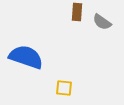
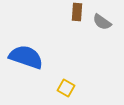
yellow square: moved 2 px right; rotated 24 degrees clockwise
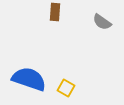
brown rectangle: moved 22 px left
blue semicircle: moved 3 px right, 22 px down
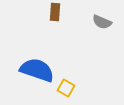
gray semicircle: rotated 12 degrees counterclockwise
blue semicircle: moved 8 px right, 9 px up
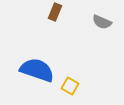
brown rectangle: rotated 18 degrees clockwise
yellow square: moved 4 px right, 2 px up
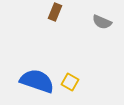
blue semicircle: moved 11 px down
yellow square: moved 4 px up
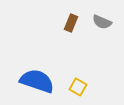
brown rectangle: moved 16 px right, 11 px down
yellow square: moved 8 px right, 5 px down
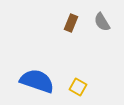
gray semicircle: rotated 36 degrees clockwise
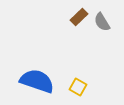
brown rectangle: moved 8 px right, 6 px up; rotated 24 degrees clockwise
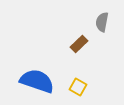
brown rectangle: moved 27 px down
gray semicircle: rotated 42 degrees clockwise
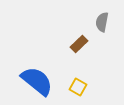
blue semicircle: rotated 20 degrees clockwise
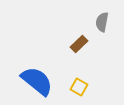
yellow square: moved 1 px right
